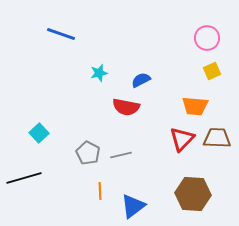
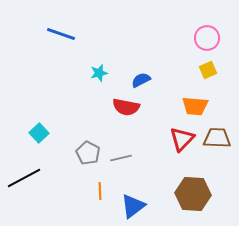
yellow square: moved 4 px left, 1 px up
gray line: moved 3 px down
black line: rotated 12 degrees counterclockwise
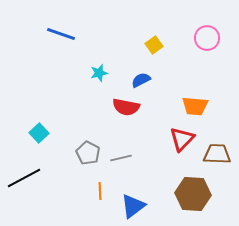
yellow square: moved 54 px left, 25 px up; rotated 12 degrees counterclockwise
brown trapezoid: moved 16 px down
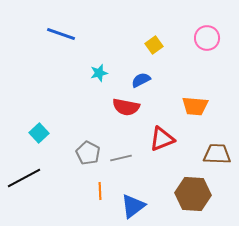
red triangle: moved 20 px left; rotated 24 degrees clockwise
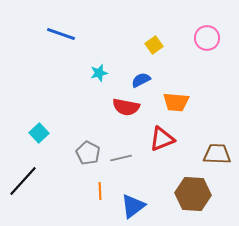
orange trapezoid: moved 19 px left, 4 px up
black line: moved 1 px left, 3 px down; rotated 20 degrees counterclockwise
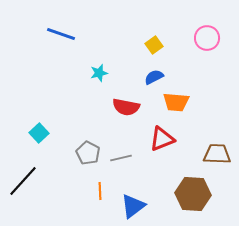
blue semicircle: moved 13 px right, 3 px up
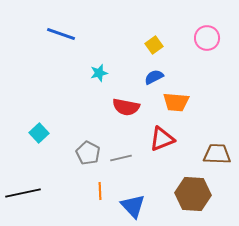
black line: moved 12 px down; rotated 36 degrees clockwise
blue triangle: rotated 36 degrees counterclockwise
